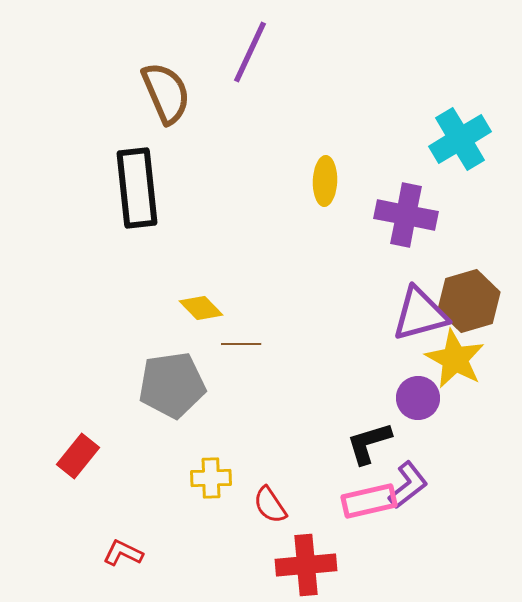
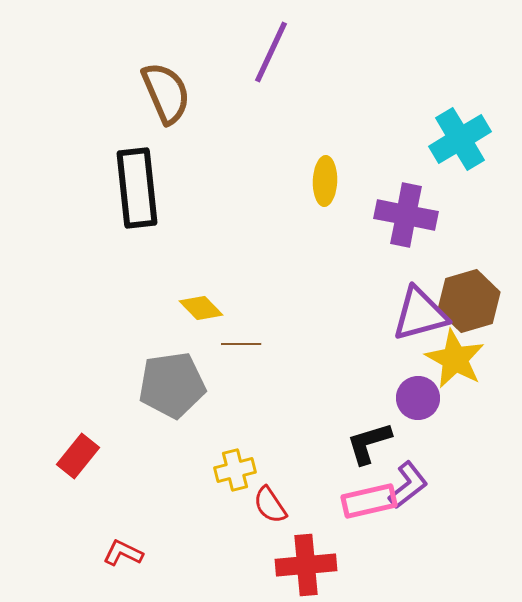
purple line: moved 21 px right
yellow cross: moved 24 px right, 8 px up; rotated 12 degrees counterclockwise
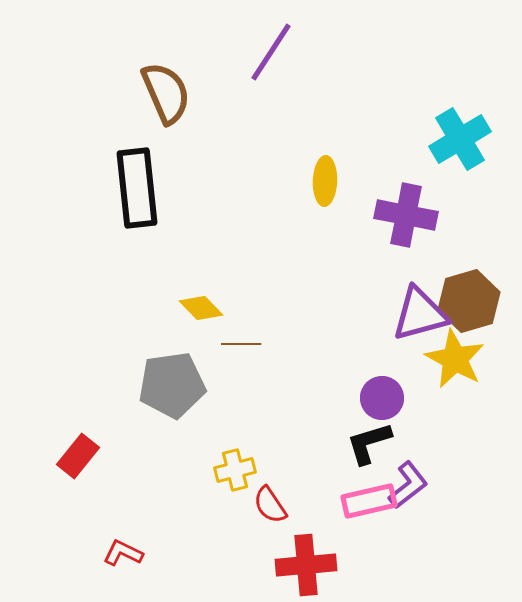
purple line: rotated 8 degrees clockwise
purple circle: moved 36 px left
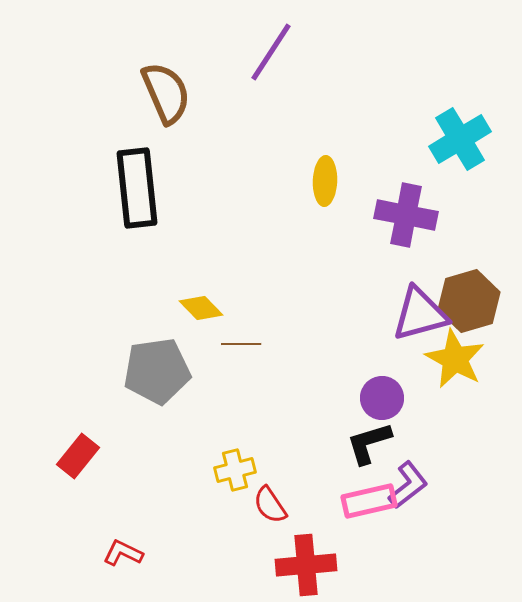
gray pentagon: moved 15 px left, 14 px up
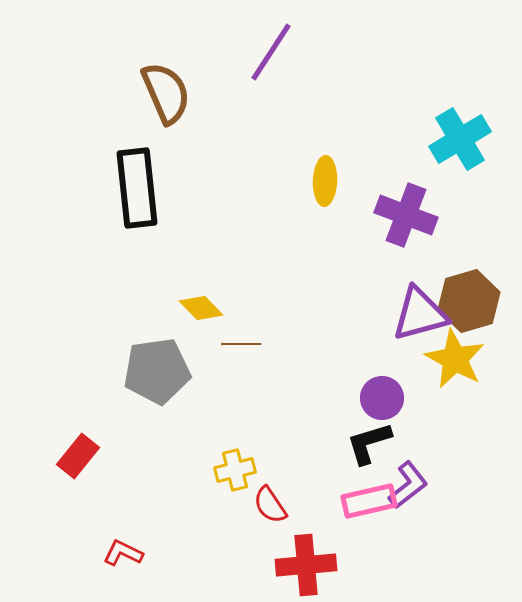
purple cross: rotated 10 degrees clockwise
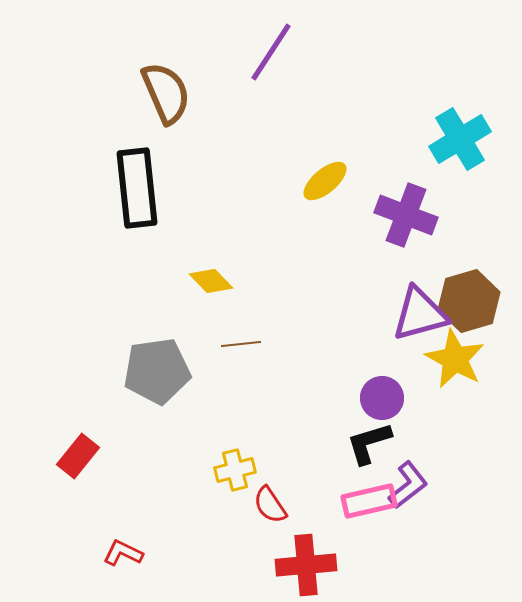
yellow ellipse: rotated 48 degrees clockwise
yellow diamond: moved 10 px right, 27 px up
brown line: rotated 6 degrees counterclockwise
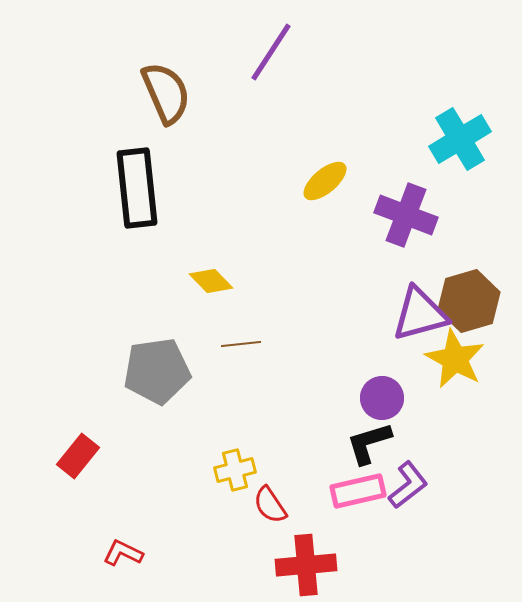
pink rectangle: moved 11 px left, 10 px up
